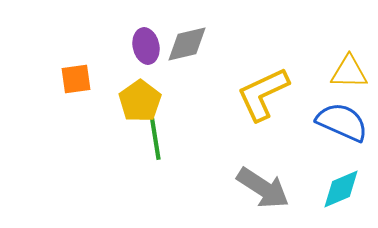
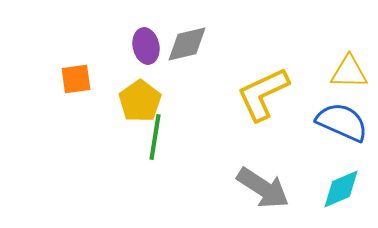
green line: rotated 18 degrees clockwise
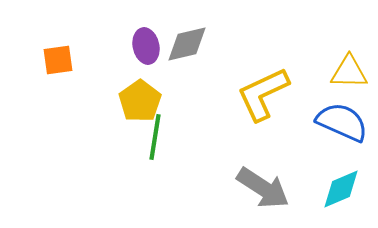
orange square: moved 18 px left, 19 px up
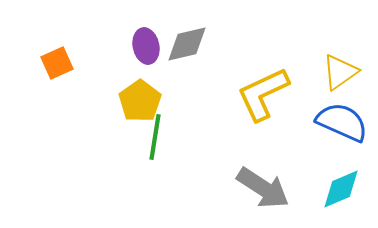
orange square: moved 1 px left, 3 px down; rotated 16 degrees counterclockwise
yellow triangle: moved 9 px left; rotated 36 degrees counterclockwise
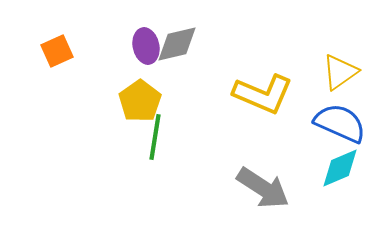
gray diamond: moved 10 px left
orange square: moved 12 px up
yellow L-shape: rotated 132 degrees counterclockwise
blue semicircle: moved 2 px left, 1 px down
cyan diamond: moved 1 px left, 21 px up
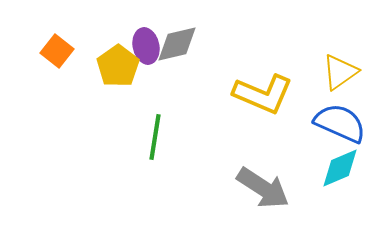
orange square: rotated 28 degrees counterclockwise
yellow pentagon: moved 22 px left, 35 px up
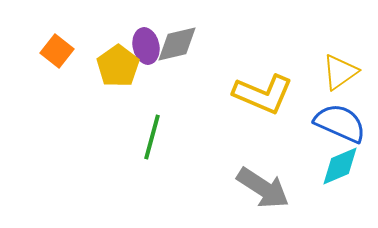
green line: moved 3 px left; rotated 6 degrees clockwise
cyan diamond: moved 2 px up
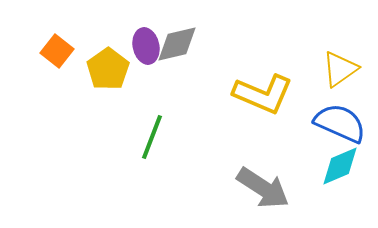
yellow pentagon: moved 10 px left, 3 px down
yellow triangle: moved 3 px up
green line: rotated 6 degrees clockwise
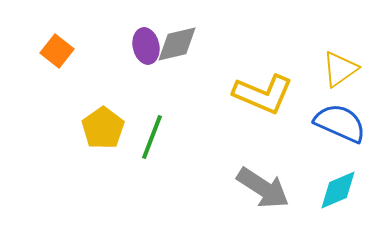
yellow pentagon: moved 5 px left, 59 px down
cyan diamond: moved 2 px left, 24 px down
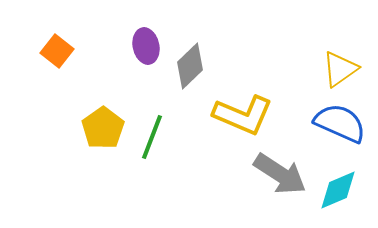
gray diamond: moved 13 px right, 22 px down; rotated 30 degrees counterclockwise
yellow L-shape: moved 20 px left, 21 px down
gray arrow: moved 17 px right, 14 px up
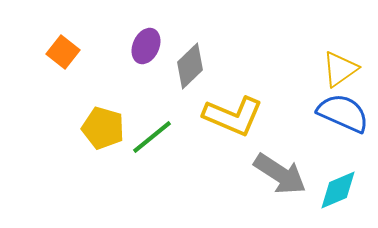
purple ellipse: rotated 36 degrees clockwise
orange square: moved 6 px right, 1 px down
yellow L-shape: moved 10 px left, 1 px down
blue semicircle: moved 3 px right, 10 px up
yellow pentagon: rotated 21 degrees counterclockwise
green line: rotated 30 degrees clockwise
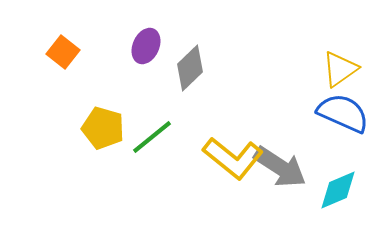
gray diamond: moved 2 px down
yellow L-shape: moved 42 px down; rotated 16 degrees clockwise
gray arrow: moved 7 px up
